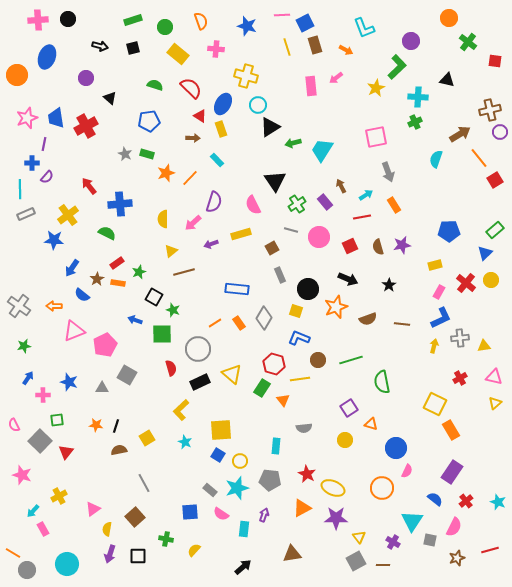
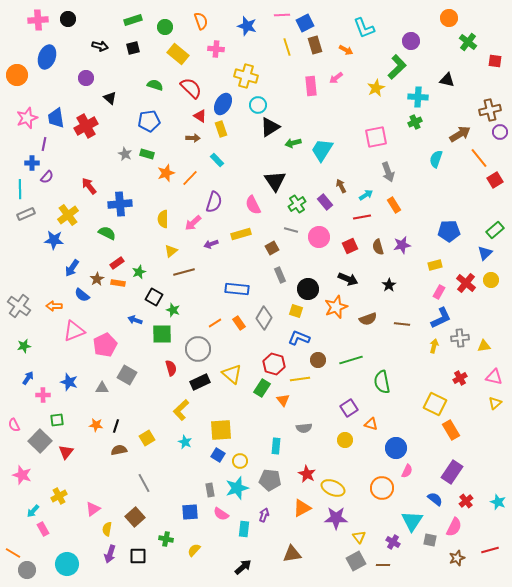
gray rectangle at (210, 490): rotated 40 degrees clockwise
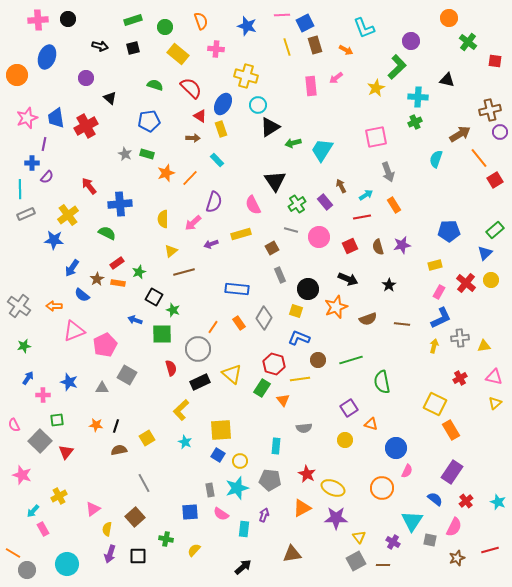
orange line at (215, 323): moved 2 px left, 4 px down; rotated 24 degrees counterclockwise
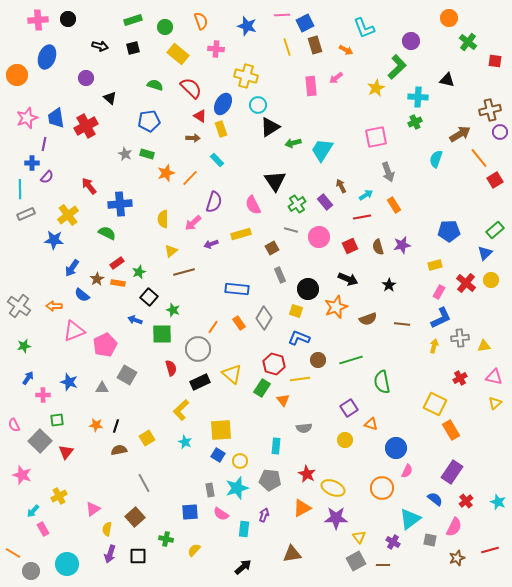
black square at (154, 297): moved 5 px left; rotated 12 degrees clockwise
cyan triangle at (412, 521): moved 2 px left, 2 px up; rotated 20 degrees clockwise
gray circle at (27, 570): moved 4 px right, 1 px down
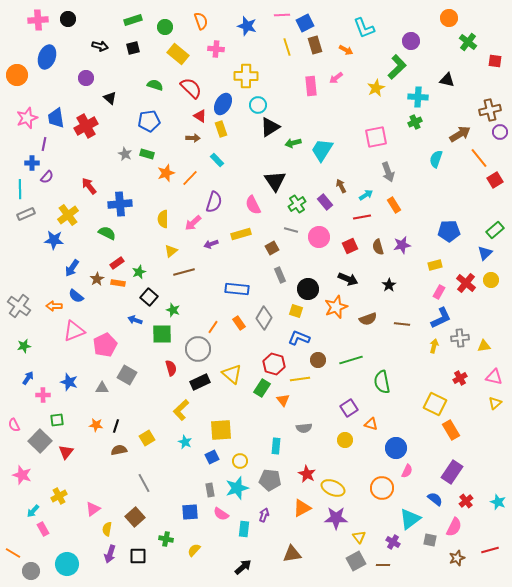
yellow cross at (246, 76): rotated 15 degrees counterclockwise
blue semicircle at (82, 295): moved 6 px left, 1 px down
blue square at (218, 455): moved 6 px left, 2 px down; rotated 32 degrees clockwise
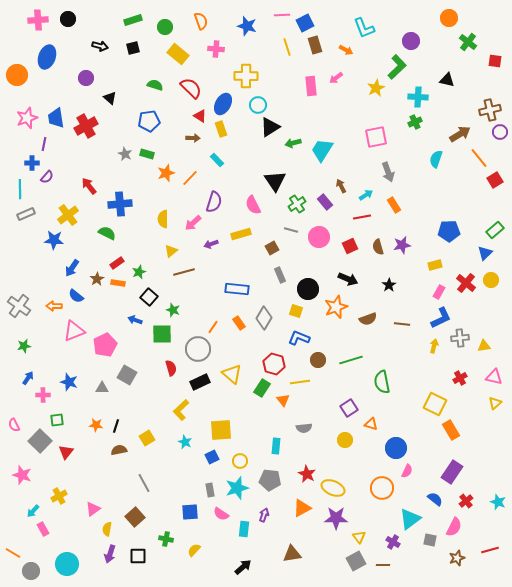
yellow line at (300, 379): moved 3 px down
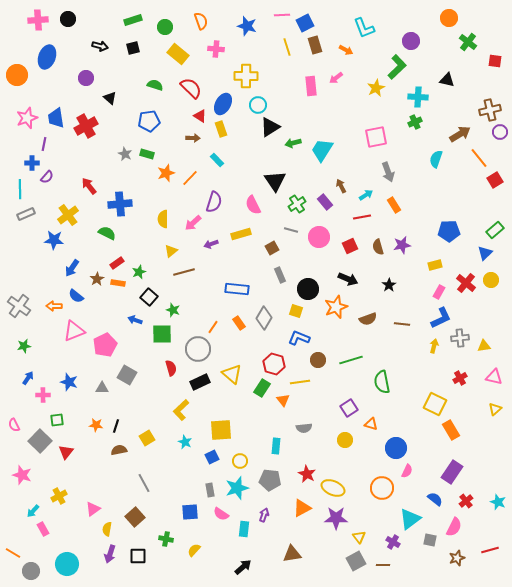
yellow triangle at (495, 403): moved 6 px down
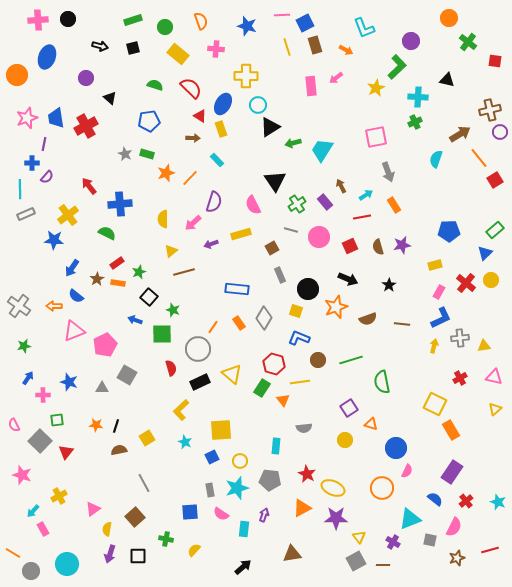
cyan triangle at (410, 519): rotated 15 degrees clockwise
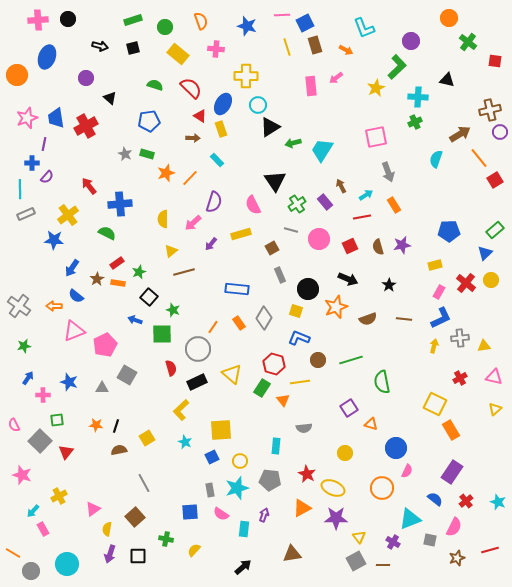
pink circle at (319, 237): moved 2 px down
purple arrow at (211, 244): rotated 32 degrees counterclockwise
brown line at (402, 324): moved 2 px right, 5 px up
black rectangle at (200, 382): moved 3 px left
yellow circle at (345, 440): moved 13 px down
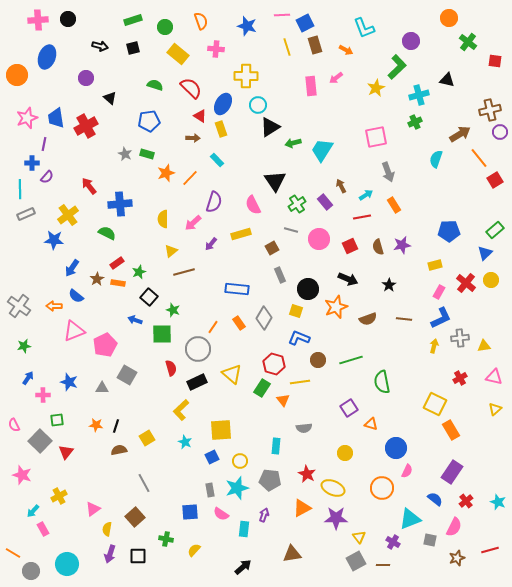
cyan cross at (418, 97): moved 1 px right, 2 px up; rotated 18 degrees counterclockwise
